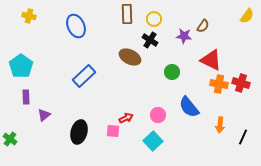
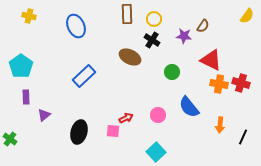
black cross: moved 2 px right
cyan square: moved 3 px right, 11 px down
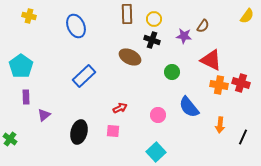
black cross: rotated 14 degrees counterclockwise
orange cross: moved 1 px down
red arrow: moved 6 px left, 10 px up
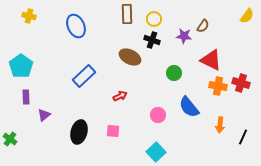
green circle: moved 2 px right, 1 px down
orange cross: moved 1 px left, 1 px down
red arrow: moved 12 px up
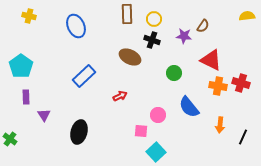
yellow semicircle: rotated 133 degrees counterclockwise
purple triangle: rotated 24 degrees counterclockwise
pink square: moved 28 px right
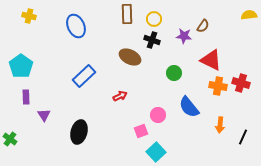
yellow semicircle: moved 2 px right, 1 px up
pink square: rotated 24 degrees counterclockwise
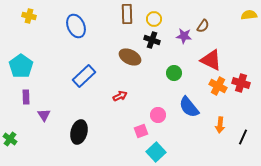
orange cross: rotated 18 degrees clockwise
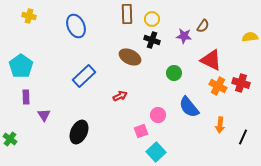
yellow semicircle: moved 1 px right, 22 px down
yellow circle: moved 2 px left
black ellipse: rotated 10 degrees clockwise
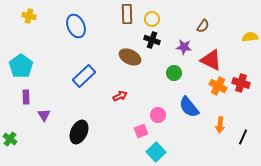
purple star: moved 11 px down
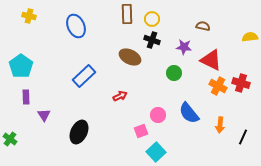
brown semicircle: rotated 112 degrees counterclockwise
blue semicircle: moved 6 px down
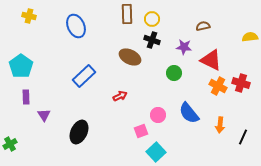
brown semicircle: rotated 24 degrees counterclockwise
green cross: moved 5 px down; rotated 24 degrees clockwise
